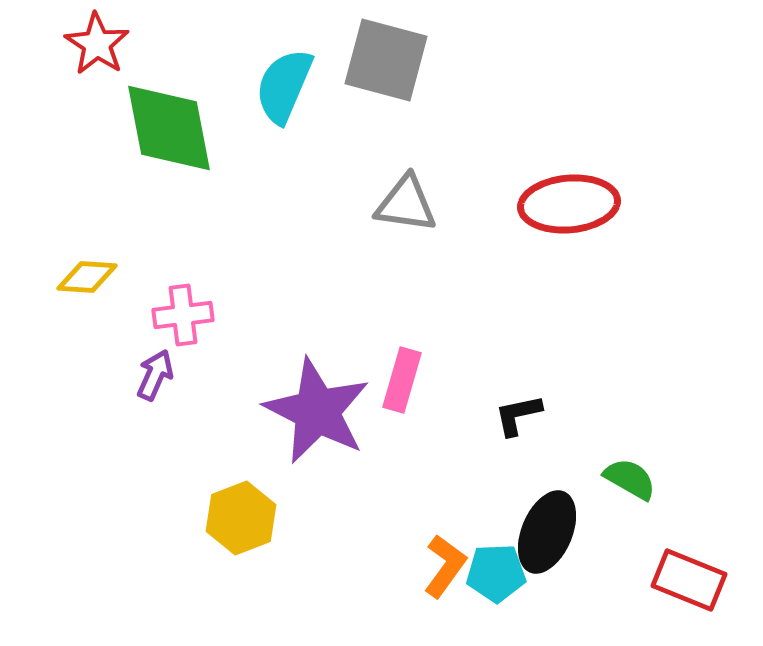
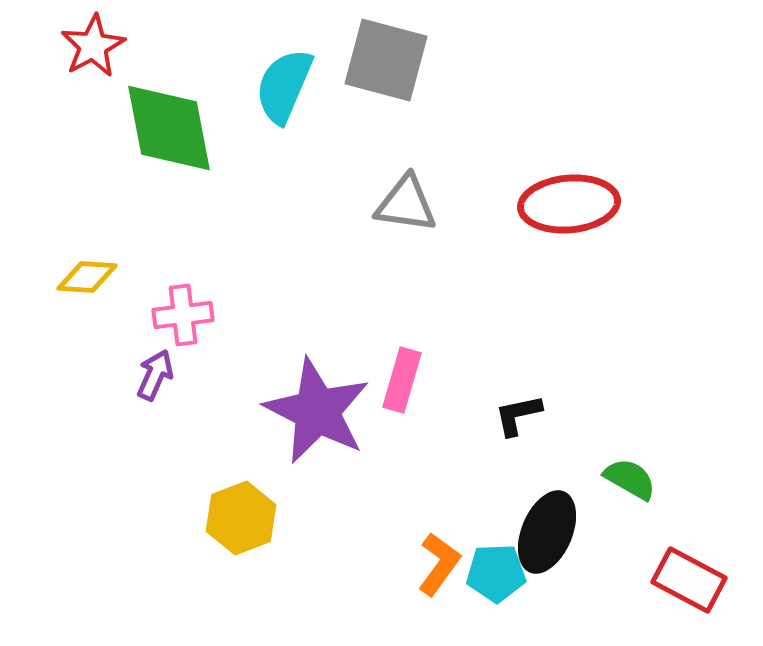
red star: moved 4 px left, 2 px down; rotated 10 degrees clockwise
orange L-shape: moved 6 px left, 2 px up
red rectangle: rotated 6 degrees clockwise
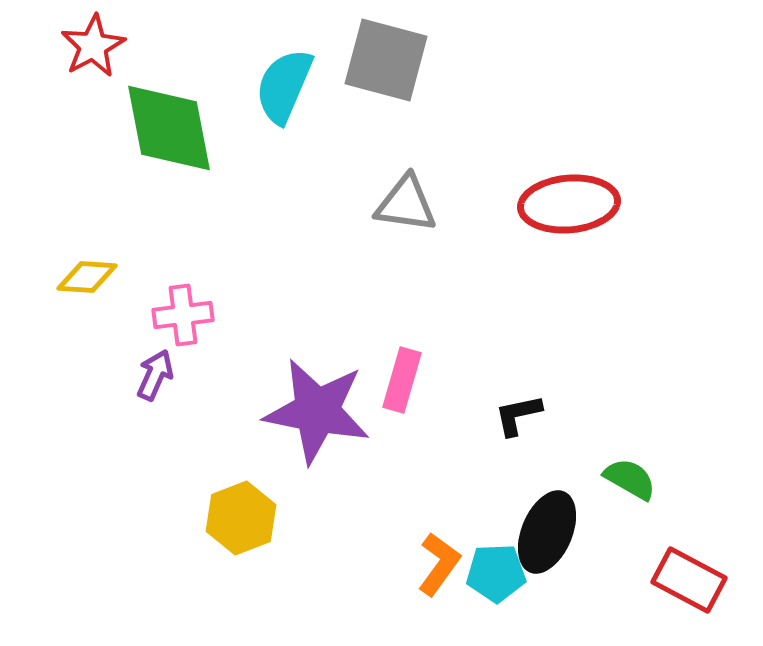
purple star: rotated 16 degrees counterclockwise
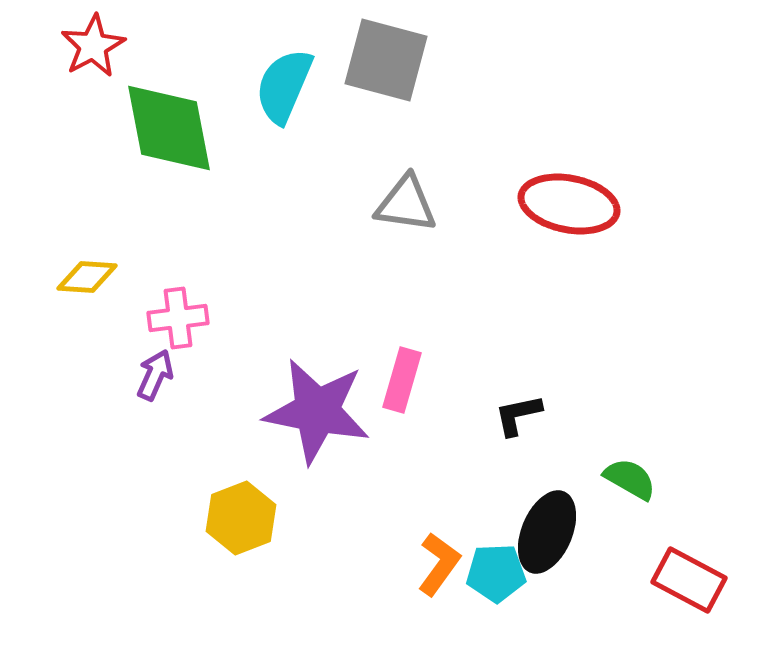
red ellipse: rotated 16 degrees clockwise
pink cross: moved 5 px left, 3 px down
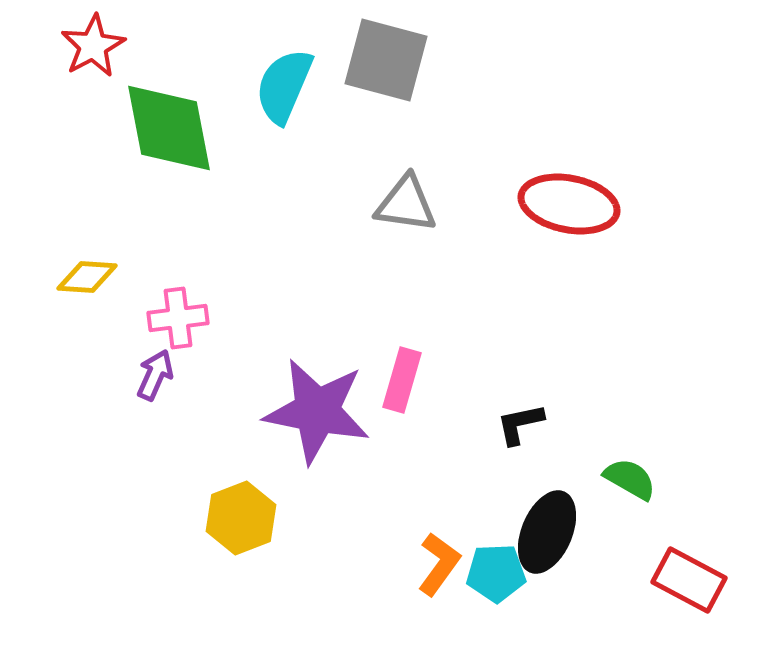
black L-shape: moved 2 px right, 9 px down
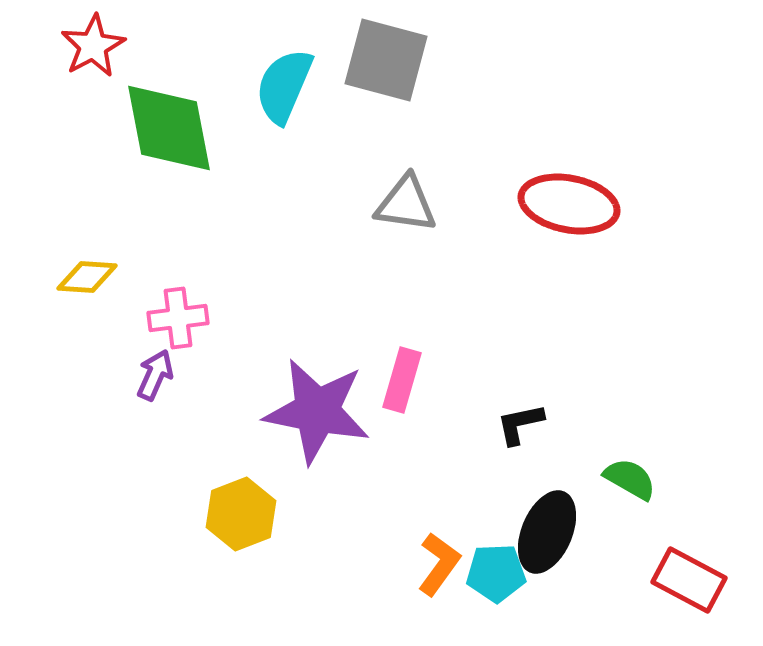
yellow hexagon: moved 4 px up
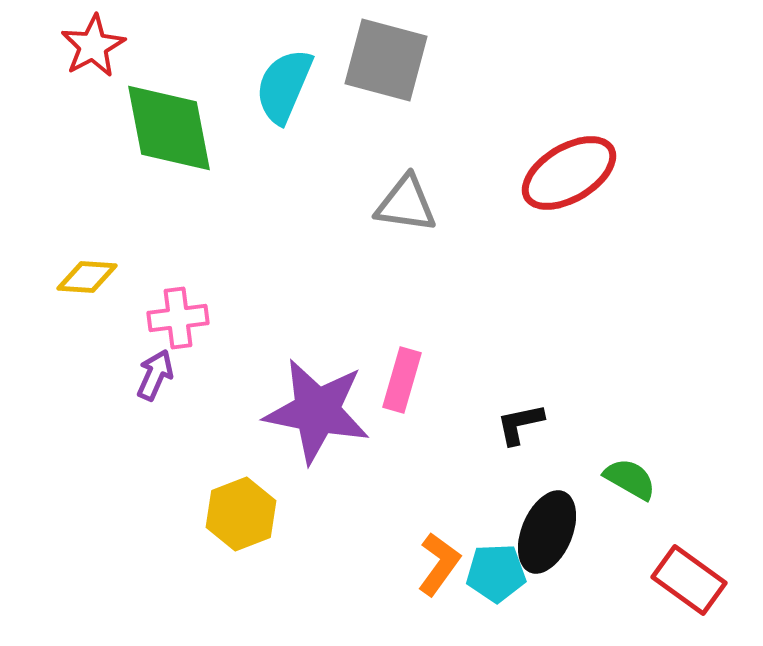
red ellipse: moved 31 px up; rotated 42 degrees counterclockwise
red rectangle: rotated 8 degrees clockwise
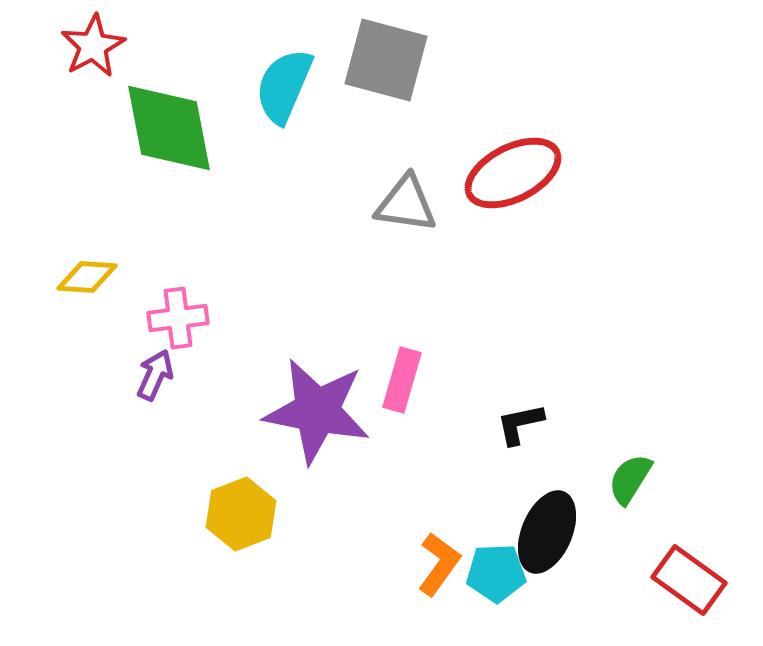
red ellipse: moved 56 px left; rotated 4 degrees clockwise
green semicircle: rotated 88 degrees counterclockwise
